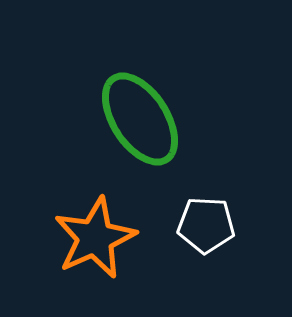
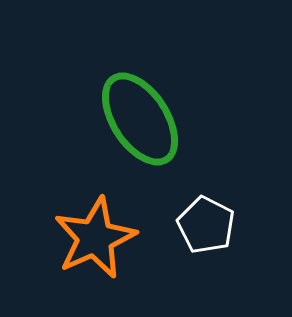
white pentagon: rotated 24 degrees clockwise
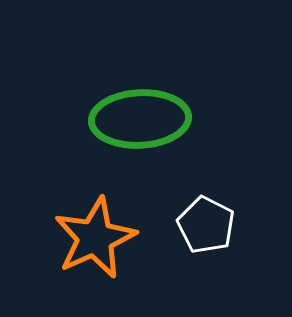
green ellipse: rotated 60 degrees counterclockwise
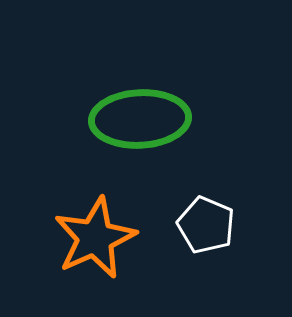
white pentagon: rotated 4 degrees counterclockwise
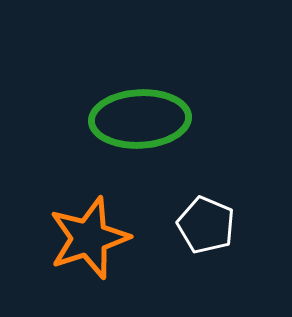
orange star: moved 6 px left; rotated 6 degrees clockwise
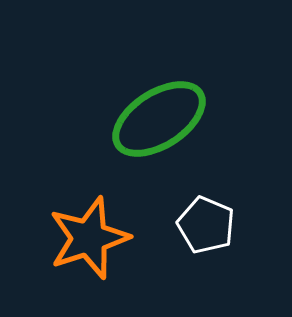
green ellipse: moved 19 px right; rotated 30 degrees counterclockwise
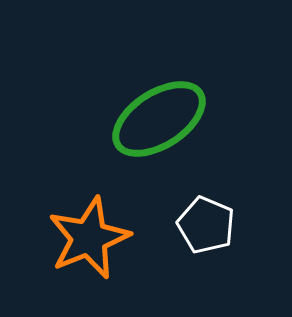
orange star: rotated 4 degrees counterclockwise
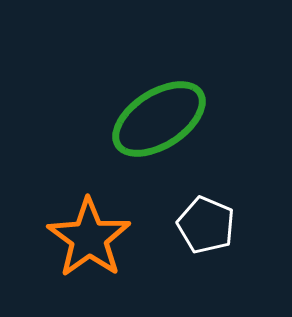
orange star: rotated 14 degrees counterclockwise
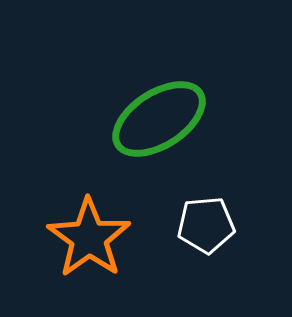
white pentagon: rotated 28 degrees counterclockwise
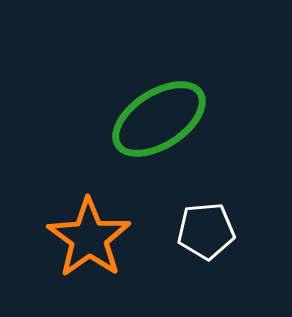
white pentagon: moved 6 px down
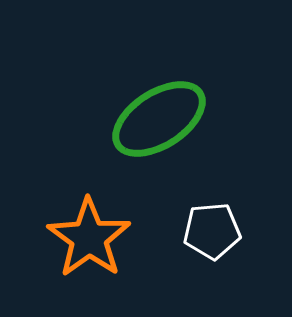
white pentagon: moved 6 px right
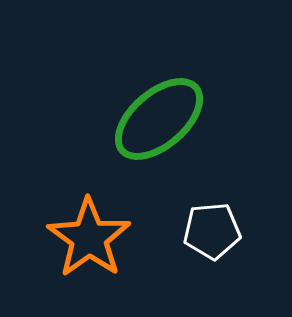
green ellipse: rotated 8 degrees counterclockwise
